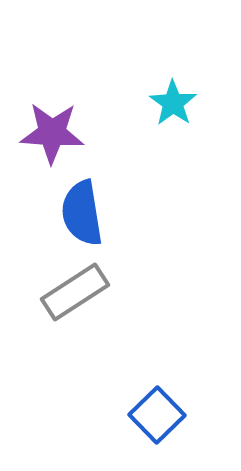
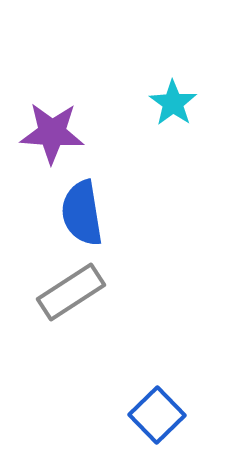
gray rectangle: moved 4 px left
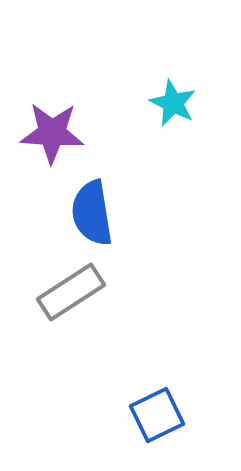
cyan star: rotated 9 degrees counterclockwise
blue semicircle: moved 10 px right
blue square: rotated 18 degrees clockwise
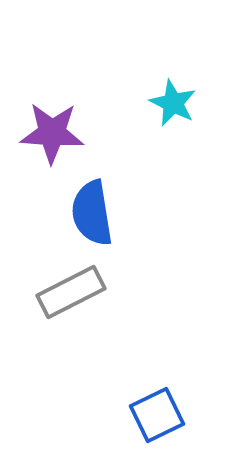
gray rectangle: rotated 6 degrees clockwise
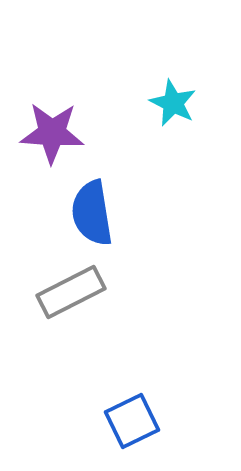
blue square: moved 25 px left, 6 px down
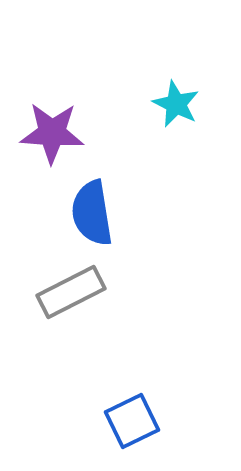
cyan star: moved 3 px right, 1 px down
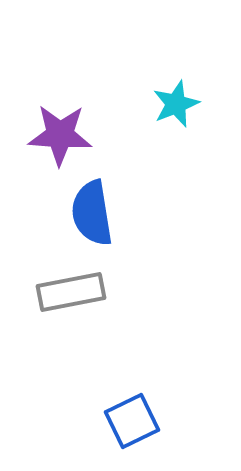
cyan star: rotated 24 degrees clockwise
purple star: moved 8 px right, 2 px down
gray rectangle: rotated 16 degrees clockwise
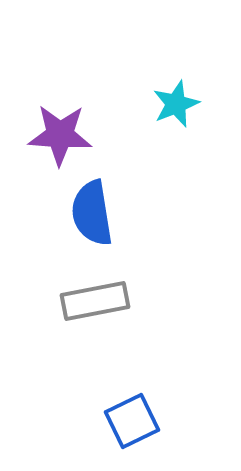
gray rectangle: moved 24 px right, 9 px down
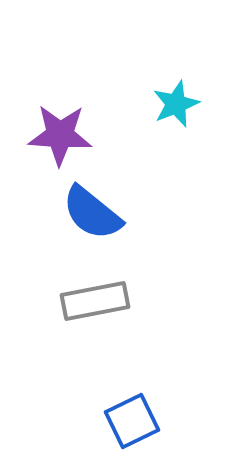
blue semicircle: rotated 42 degrees counterclockwise
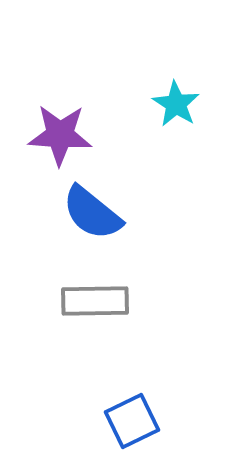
cyan star: rotated 18 degrees counterclockwise
gray rectangle: rotated 10 degrees clockwise
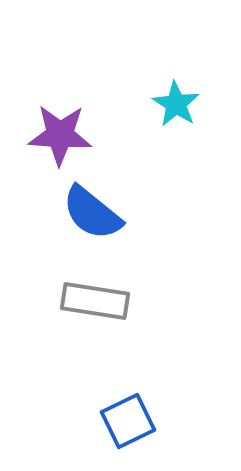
gray rectangle: rotated 10 degrees clockwise
blue square: moved 4 px left
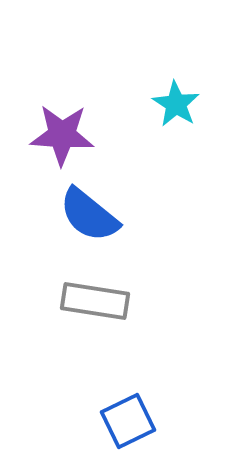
purple star: moved 2 px right
blue semicircle: moved 3 px left, 2 px down
